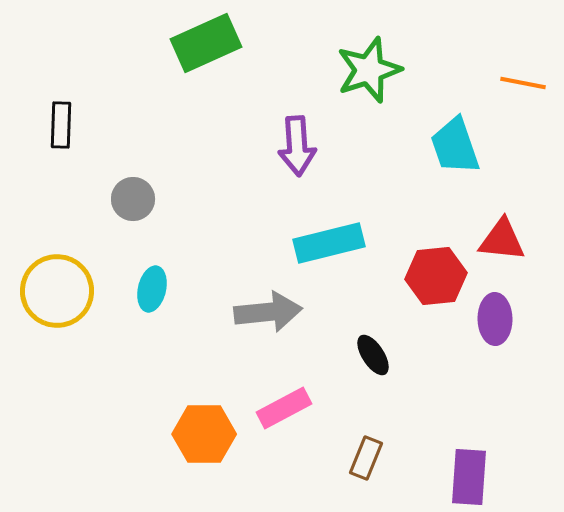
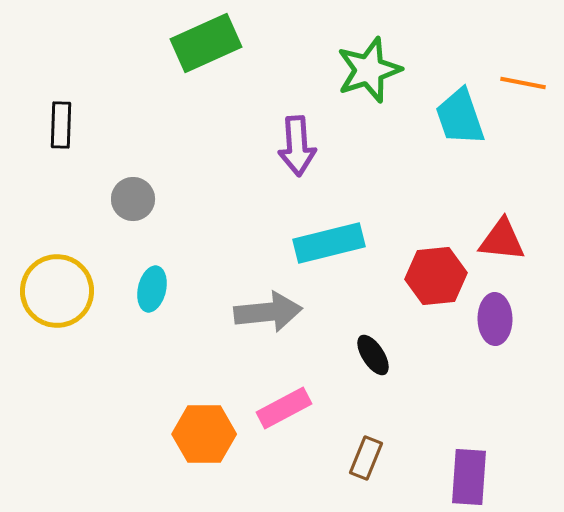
cyan trapezoid: moved 5 px right, 29 px up
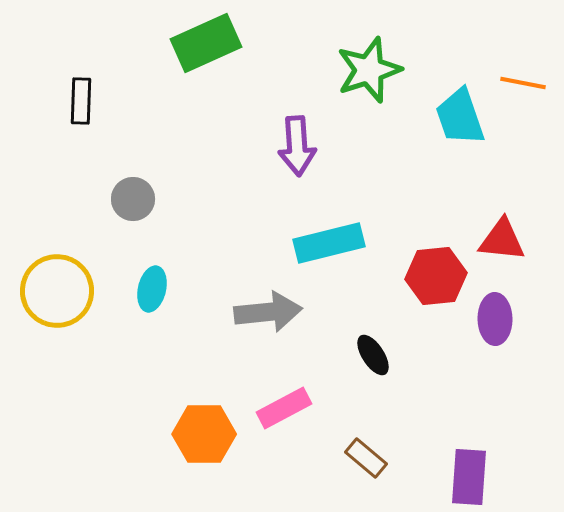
black rectangle: moved 20 px right, 24 px up
brown rectangle: rotated 72 degrees counterclockwise
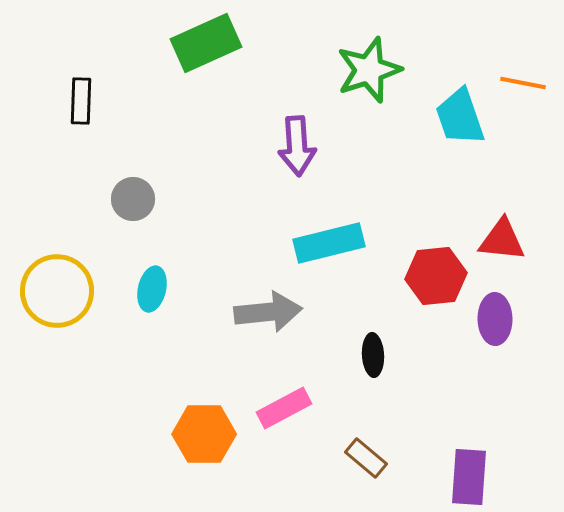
black ellipse: rotated 30 degrees clockwise
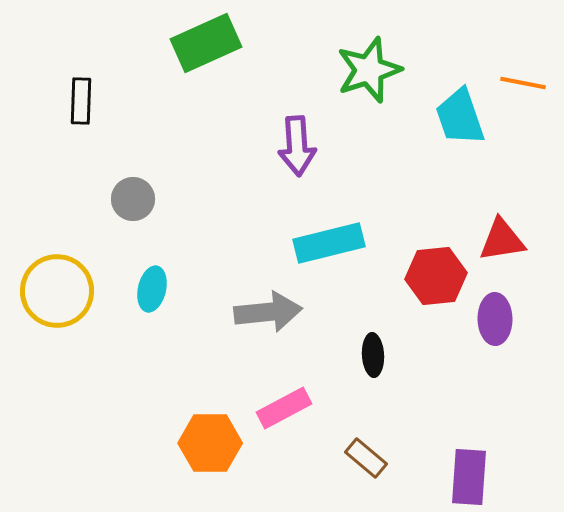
red triangle: rotated 15 degrees counterclockwise
orange hexagon: moved 6 px right, 9 px down
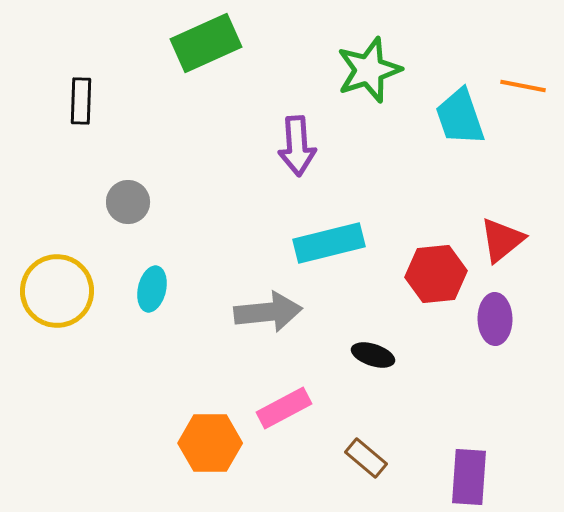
orange line: moved 3 px down
gray circle: moved 5 px left, 3 px down
red triangle: rotated 30 degrees counterclockwise
red hexagon: moved 2 px up
black ellipse: rotated 69 degrees counterclockwise
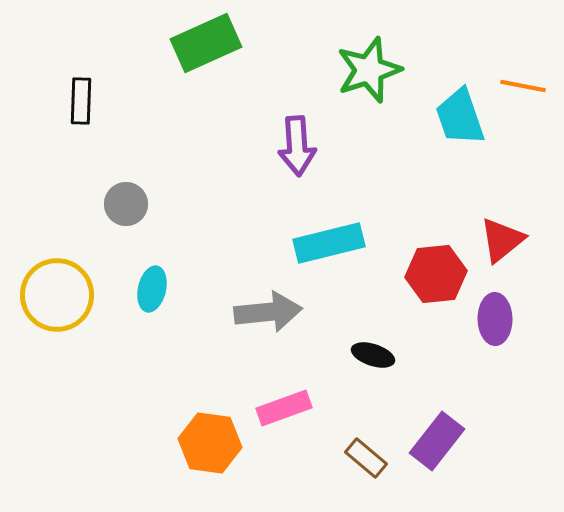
gray circle: moved 2 px left, 2 px down
yellow circle: moved 4 px down
pink rectangle: rotated 8 degrees clockwise
orange hexagon: rotated 8 degrees clockwise
purple rectangle: moved 32 px left, 36 px up; rotated 34 degrees clockwise
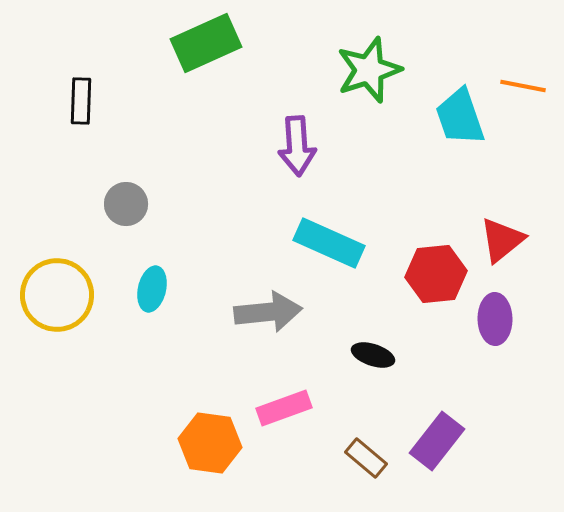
cyan rectangle: rotated 38 degrees clockwise
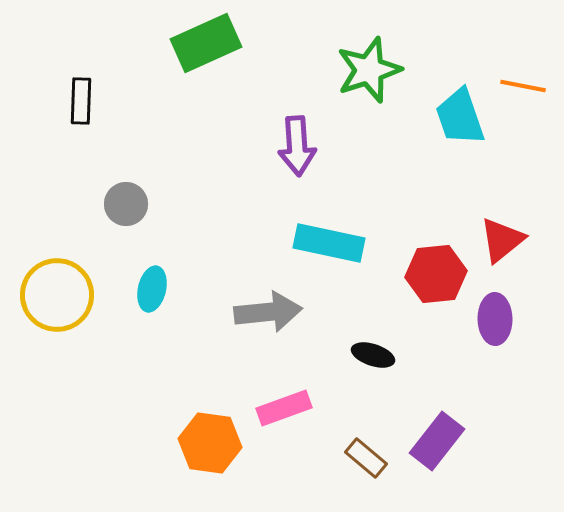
cyan rectangle: rotated 12 degrees counterclockwise
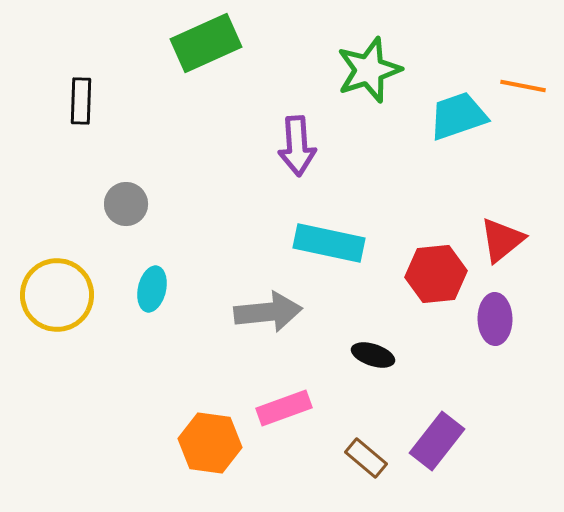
cyan trapezoid: moved 2 px left, 1 px up; rotated 90 degrees clockwise
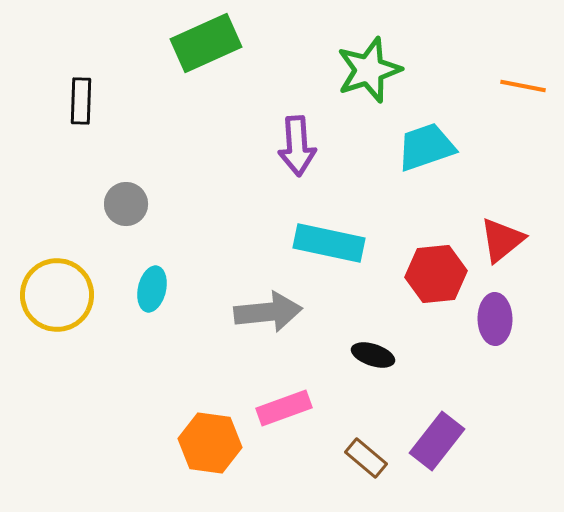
cyan trapezoid: moved 32 px left, 31 px down
